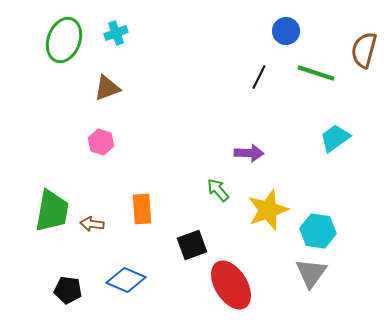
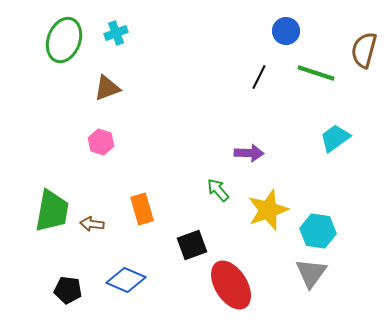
orange rectangle: rotated 12 degrees counterclockwise
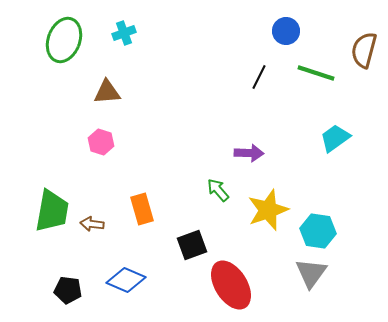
cyan cross: moved 8 px right
brown triangle: moved 4 px down; rotated 16 degrees clockwise
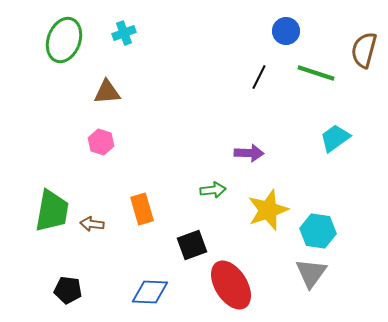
green arrow: moved 5 px left; rotated 125 degrees clockwise
blue diamond: moved 24 px right, 12 px down; rotated 21 degrees counterclockwise
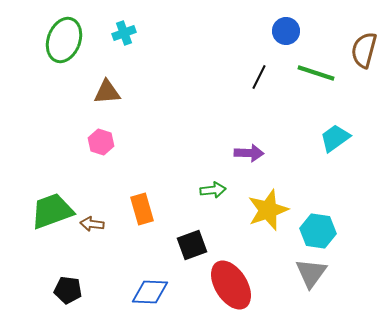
green trapezoid: rotated 120 degrees counterclockwise
